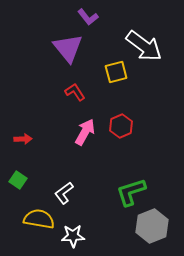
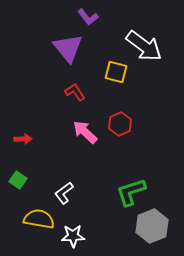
yellow square: rotated 30 degrees clockwise
red hexagon: moved 1 px left, 2 px up
pink arrow: rotated 76 degrees counterclockwise
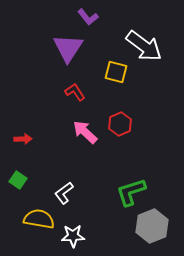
purple triangle: rotated 12 degrees clockwise
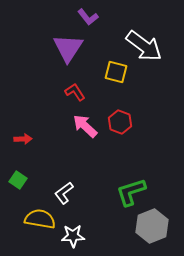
red hexagon: moved 2 px up; rotated 15 degrees counterclockwise
pink arrow: moved 6 px up
yellow semicircle: moved 1 px right
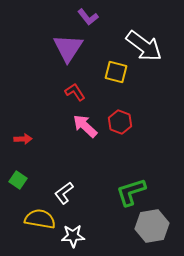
gray hexagon: rotated 12 degrees clockwise
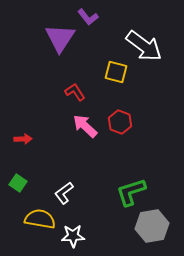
purple triangle: moved 8 px left, 10 px up
green square: moved 3 px down
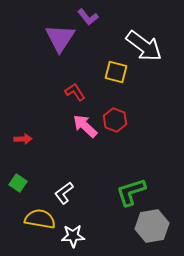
red hexagon: moved 5 px left, 2 px up
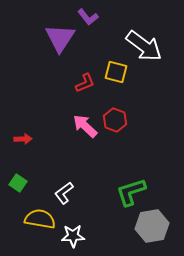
red L-shape: moved 10 px right, 9 px up; rotated 100 degrees clockwise
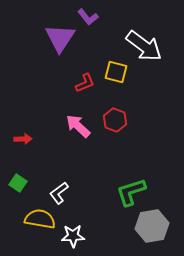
pink arrow: moved 7 px left
white L-shape: moved 5 px left
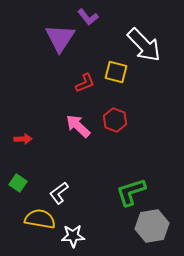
white arrow: moved 1 px up; rotated 9 degrees clockwise
